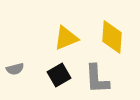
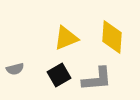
gray L-shape: rotated 92 degrees counterclockwise
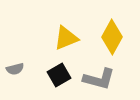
yellow diamond: rotated 24 degrees clockwise
gray L-shape: moved 2 px right; rotated 20 degrees clockwise
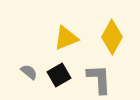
gray semicircle: moved 14 px right, 3 px down; rotated 126 degrees counterclockwise
gray L-shape: rotated 108 degrees counterclockwise
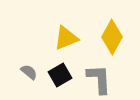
black square: moved 1 px right
